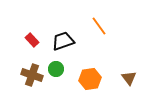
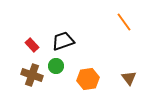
orange line: moved 25 px right, 4 px up
red rectangle: moved 5 px down
green circle: moved 3 px up
orange hexagon: moved 2 px left
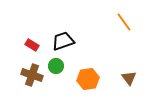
red rectangle: rotated 16 degrees counterclockwise
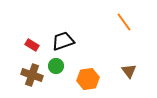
brown triangle: moved 7 px up
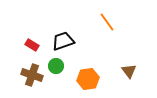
orange line: moved 17 px left
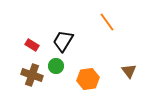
black trapezoid: rotated 40 degrees counterclockwise
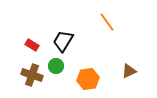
brown triangle: rotated 42 degrees clockwise
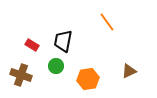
black trapezoid: rotated 20 degrees counterclockwise
brown cross: moved 11 px left
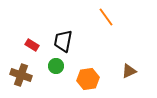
orange line: moved 1 px left, 5 px up
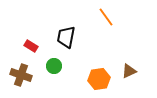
black trapezoid: moved 3 px right, 4 px up
red rectangle: moved 1 px left, 1 px down
green circle: moved 2 px left
orange hexagon: moved 11 px right
